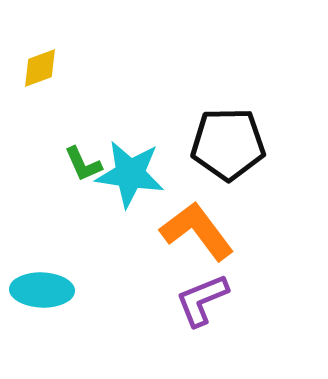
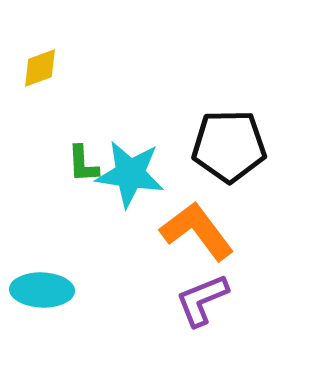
black pentagon: moved 1 px right, 2 px down
green L-shape: rotated 21 degrees clockwise
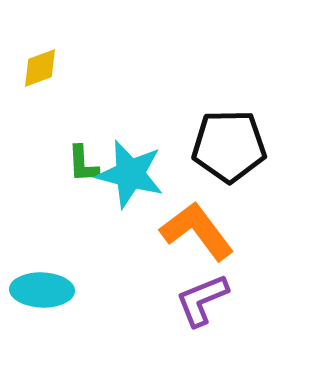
cyan star: rotated 6 degrees clockwise
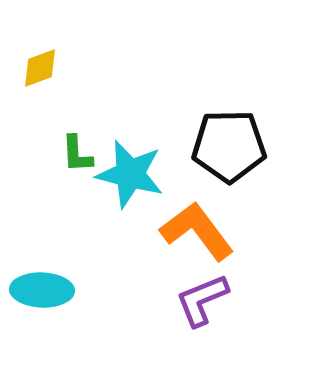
green L-shape: moved 6 px left, 10 px up
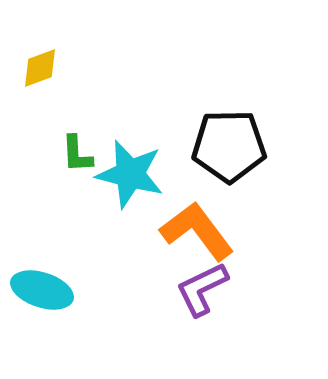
cyan ellipse: rotated 16 degrees clockwise
purple L-shape: moved 11 px up; rotated 4 degrees counterclockwise
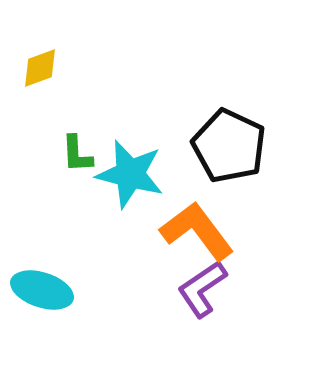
black pentagon: rotated 26 degrees clockwise
purple L-shape: rotated 8 degrees counterclockwise
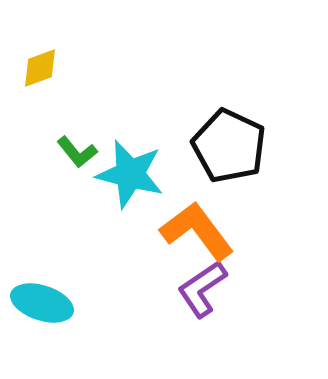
green L-shape: moved 2 px up; rotated 36 degrees counterclockwise
cyan ellipse: moved 13 px down
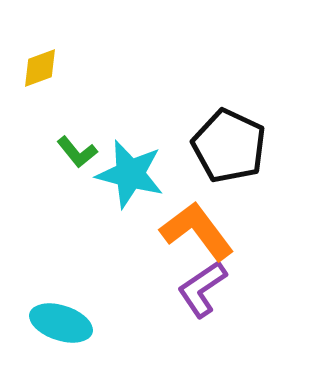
cyan ellipse: moved 19 px right, 20 px down
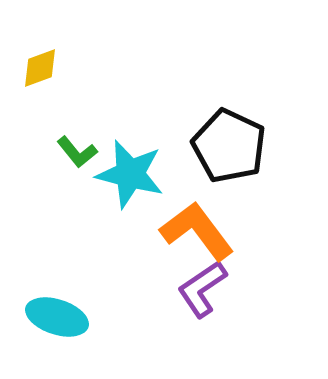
cyan ellipse: moved 4 px left, 6 px up
